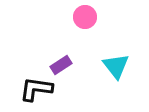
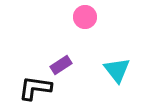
cyan triangle: moved 1 px right, 4 px down
black L-shape: moved 1 px left, 1 px up
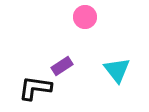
purple rectangle: moved 1 px right, 1 px down
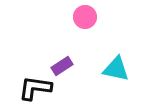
cyan triangle: moved 1 px left, 1 px up; rotated 40 degrees counterclockwise
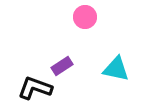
black L-shape: rotated 12 degrees clockwise
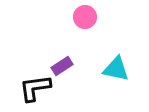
black L-shape: rotated 28 degrees counterclockwise
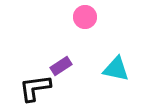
purple rectangle: moved 1 px left
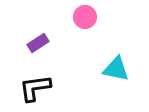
purple rectangle: moved 23 px left, 23 px up
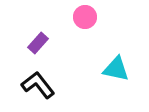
purple rectangle: rotated 15 degrees counterclockwise
black L-shape: moved 3 px right, 3 px up; rotated 60 degrees clockwise
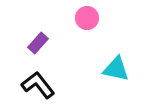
pink circle: moved 2 px right, 1 px down
